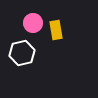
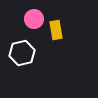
pink circle: moved 1 px right, 4 px up
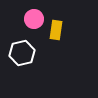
yellow rectangle: rotated 18 degrees clockwise
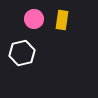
yellow rectangle: moved 6 px right, 10 px up
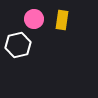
white hexagon: moved 4 px left, 8 px up
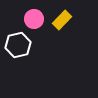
yellow rectangle: rotated 36 degrees clockwise
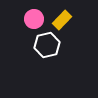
white hexagon: moved 29 px right
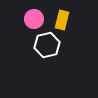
yellow rectangle: rotated 30 degrees counterclockwise
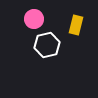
yellow rectangle: moved 14 px right, 5 px down
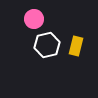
yellow rectangle: moved 21 px down
